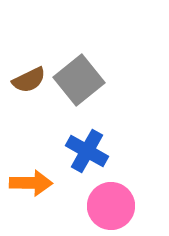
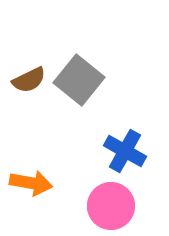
gray square: rotated 12 degrees counterclockwise
blue cross: moved 38 px right
orange arrow: rotated 9 degrees clockwise
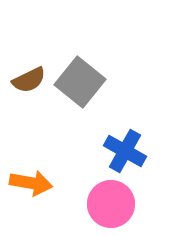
gray square: moved 1 px right, 2 px down
pink circle: moved 2 px up
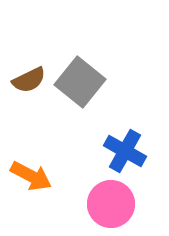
orange arrow: moved 7 px up; rotated 18 degrees clockwise
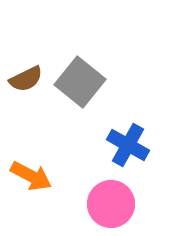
brown semicircle: moved 3 px left, 1 px up
blue cross: moved 3 px right, 6 px up
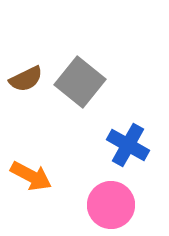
pink circle: moved 1 px down
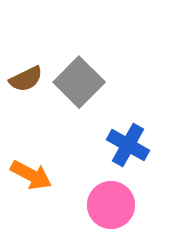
gray square: moved 1 px left; rotated 6 degrees clockwise
orange arrow: moved 1 px up
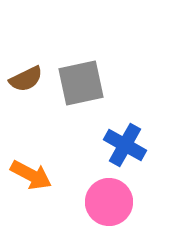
gray square: moved 2 px right, 1 px down; rotated 33 degrees clockwise
blue cross: moved 3 px left
pink circle: moved 2 px left, 3 px up
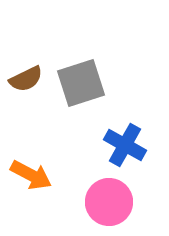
gray square: rotated 6 degrees counterclockwise
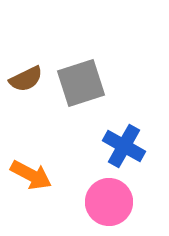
blue cross: moved 1 px left, 1 px down
